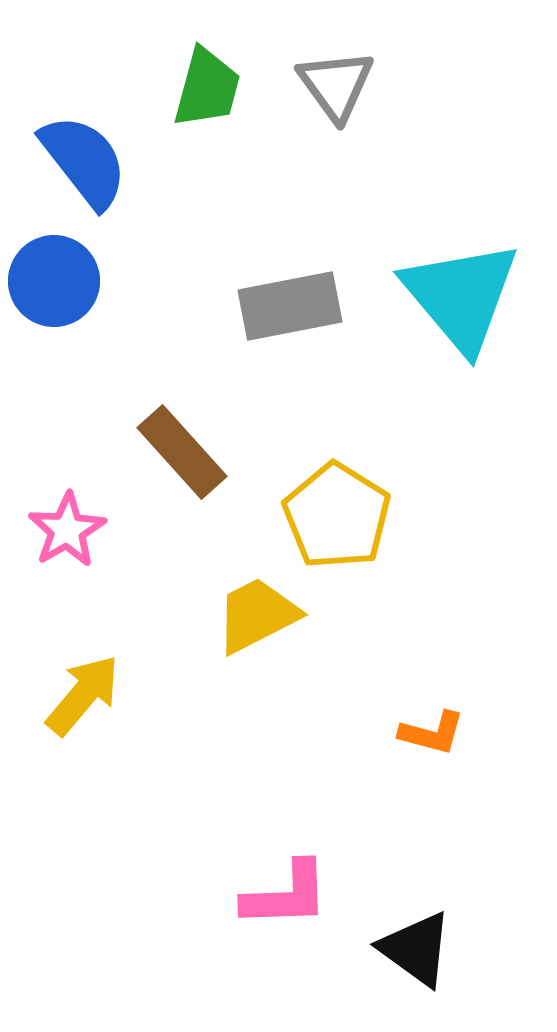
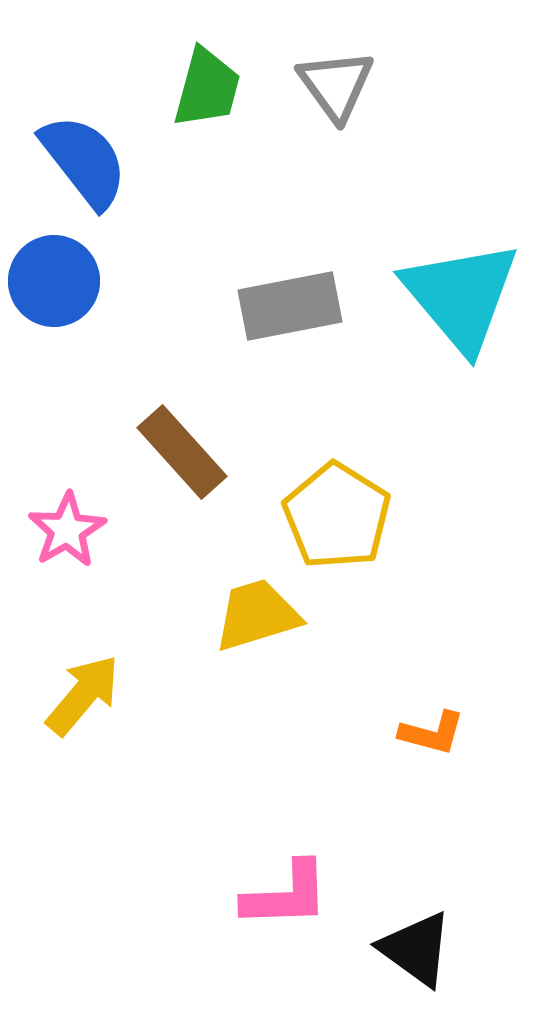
yellow trapezoid: rotated 10 degrees clockwise
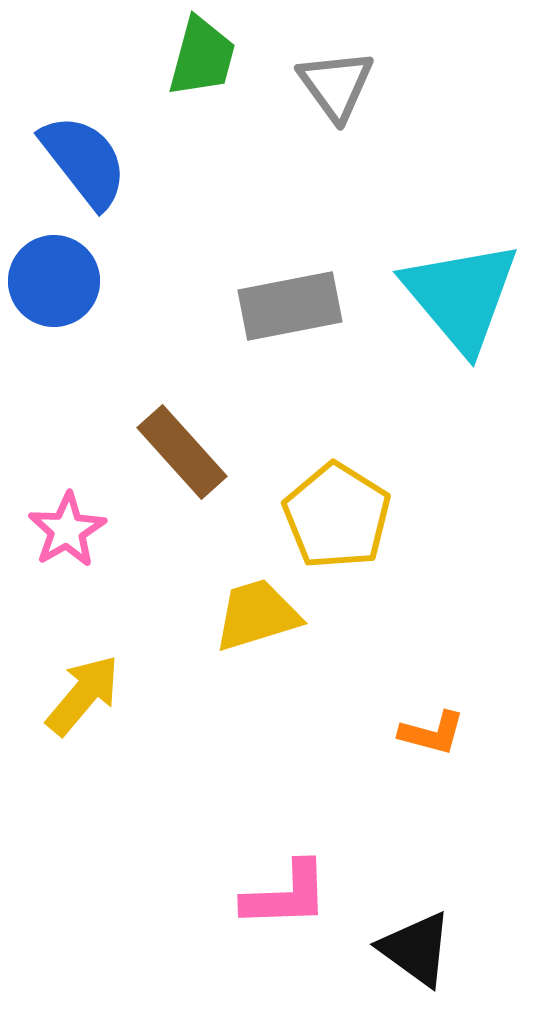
green trapezoid: moved 5 px left, 31 px up
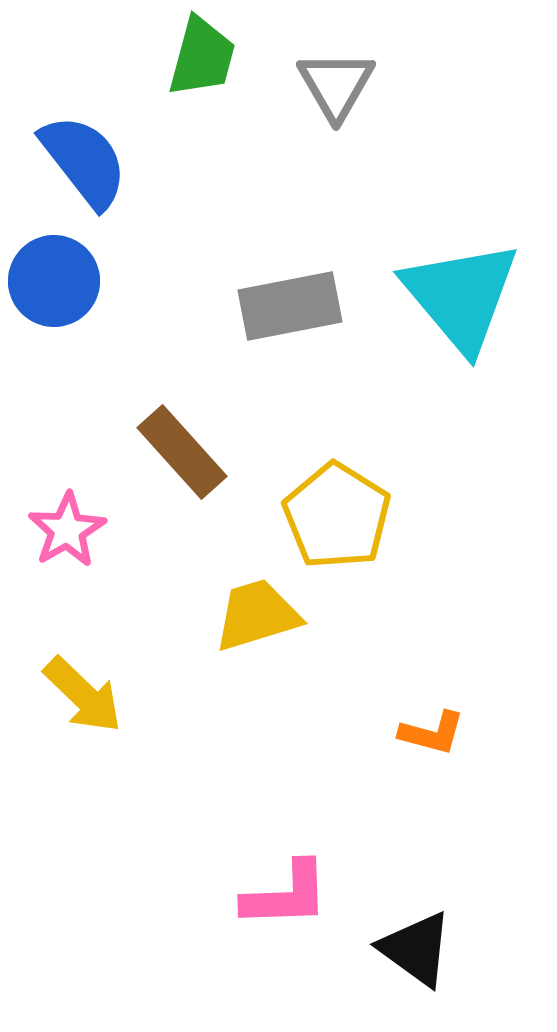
gray triangle: rotated 6 degrees clockwise
yellow arrow: rotated 94 degrees clockwise
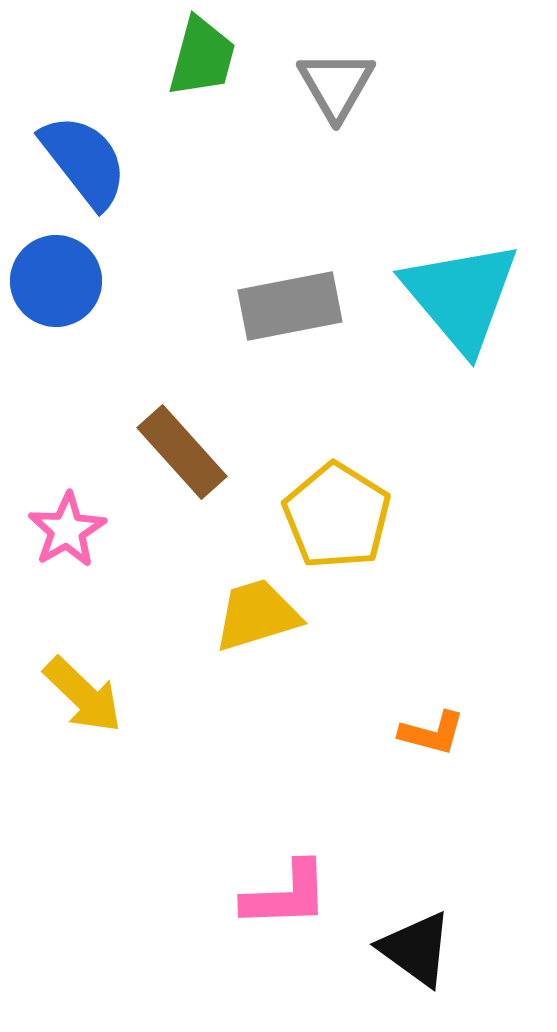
blue circle: moved 2 px right
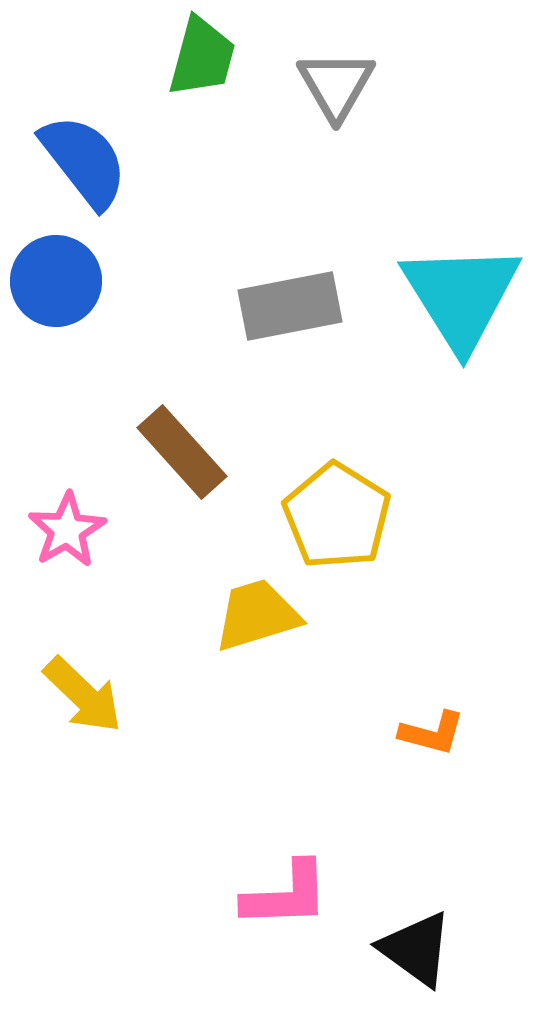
cyan triangle: rotated 8 degrees clockwise
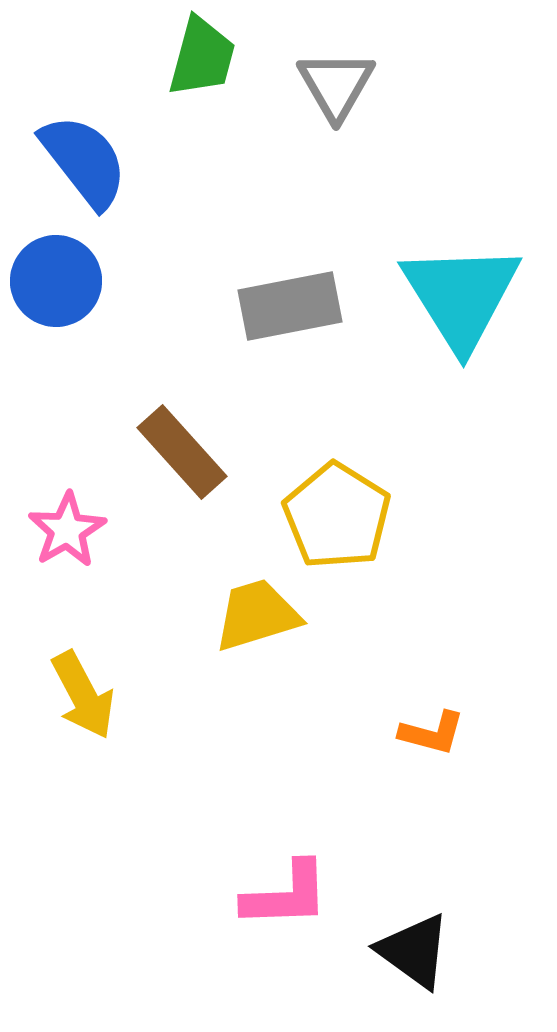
yellow arrow: rotated 18 degrees clockwise
black triangle: moved 2 px left, 2 px down
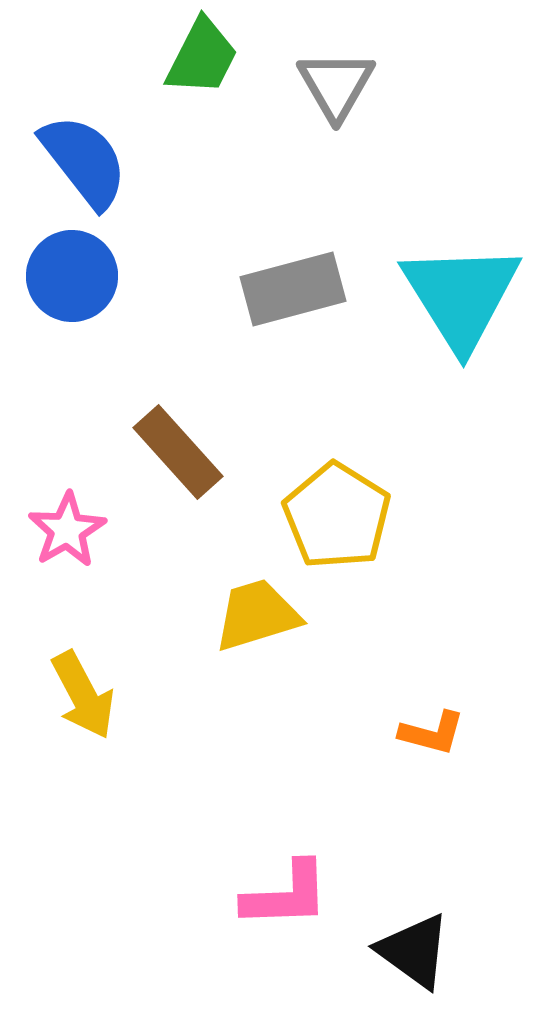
green trapezoid: rotated 12 degrees clockwise
blue circle: moved 16 px right, 5 px up
gray rectangle: moved 3 px right, 17 px up; rotated 4 degrees counterclockwise
brown rectangle: moved 4 px left
